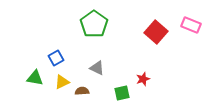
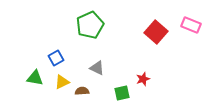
green pentagon: moved 4 px left, 1 px down; rotated 12 degrees clockwise
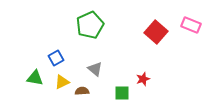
gray triangle: moved 2 px left, 1 px down; rotated 14 degrees clockwise
green square: rotated 14 degrees clockwise
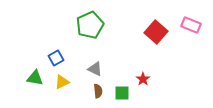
gray triangle: rotated 14 degrees counterclockwise
red star: rotated 16 degrees counterclockwise
brown semicircle: moved 16 px right; rotated 88 degrees clockwise
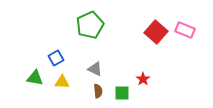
pink rectangle: moved 6 px left, 5 px down
yellow triangle: rotated 28 degrees clockwise
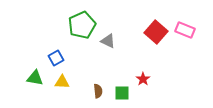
green pentagon: moved 8 px left
gray triangle: moved 13 px right, 28 px up
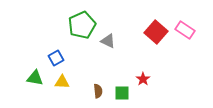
pink rectangle: rotated 12 degrees clockwise
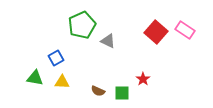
brown semicircle: rotated 120 degrees clockwise
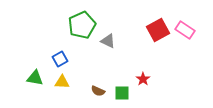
red square: moved 2 px right, 2 px up; rotated 20 degrees clockwise
blue square: moved 4 px right, 1 px down
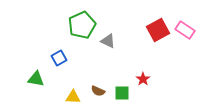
blue square: moved 1 px left, 1 px up
green triangle: moved 1 px right, 1 px down
yellow triangle: moved 11 px right, 15 px down
